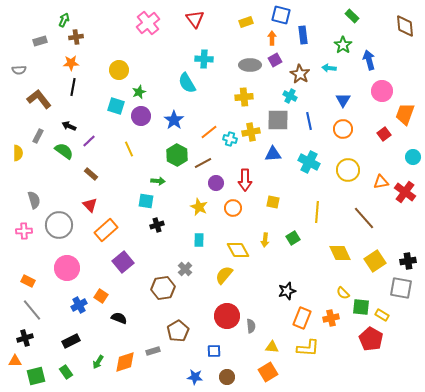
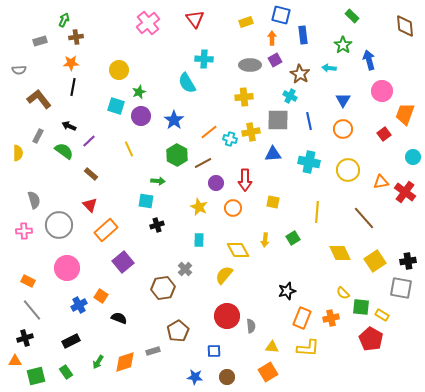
cyan cross at (309, 162): rotated 15 degrees counterclockwise
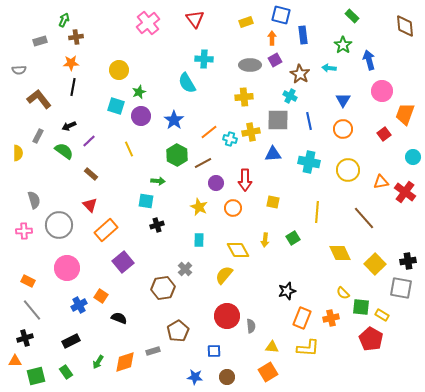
black arrow at (69, 126): rotated 48 degrees counterclockwise
yellow square at (375, 261): moved 3 px down; rotated 10 degrees counterclockwise
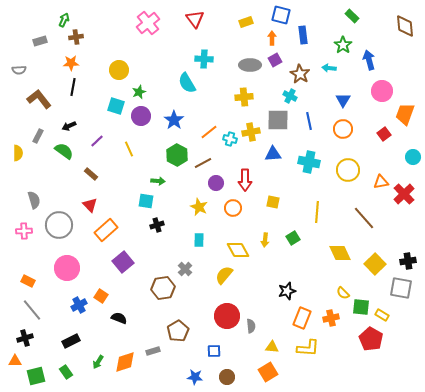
purple line at (89, 141): moved 8 px right
red cross at (405, 192): moved 1 px left, 2 px down; rotated 10 degrees clockwise
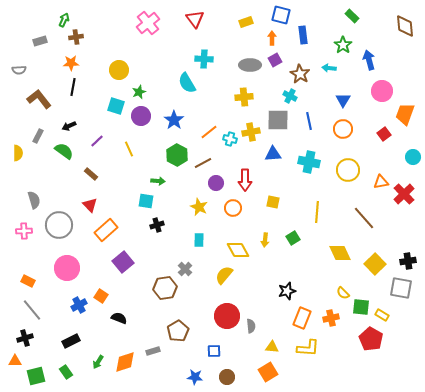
brown hexagon at (163, 288): moved 2 px right
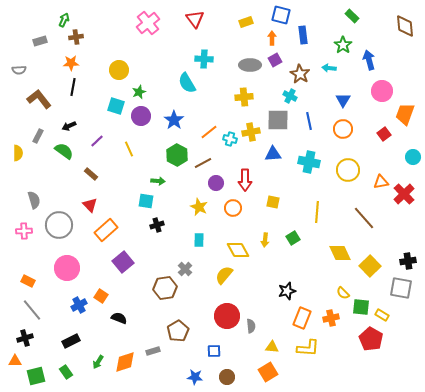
yellow square at (375, 264): moved 5 px left, 2 px down
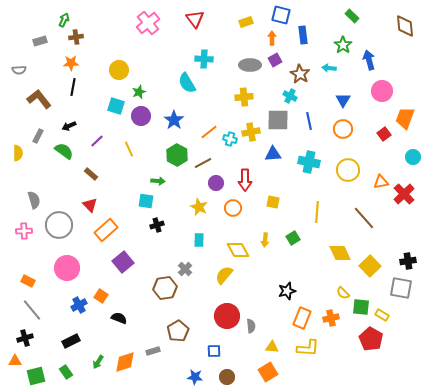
orange trapezoid at (405, 114): moved 4 px down
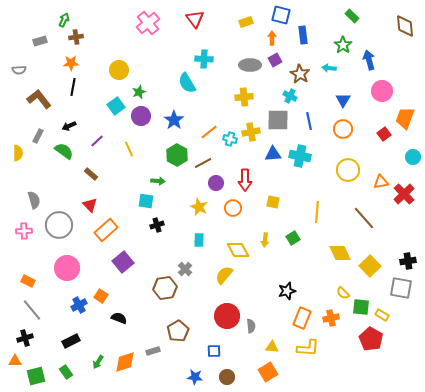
cyan square at (116, 106): rotated 36 degrees clockwise
cyan cross at (309, 162): moved 9 px left, 6 px up
